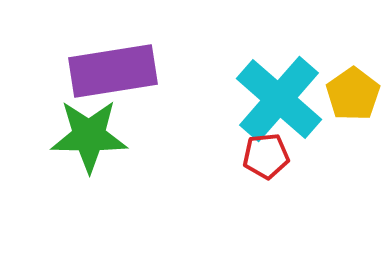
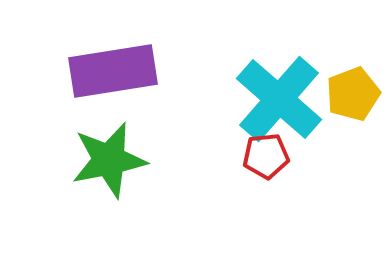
yellow pentagon: rotated 14 degrees clockwise
green star: moved 20 px right, 24 px down; rotated 12 degrees counterclockwise
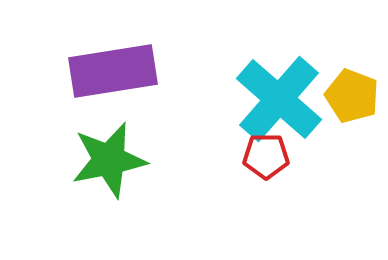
yellow pentagon: moved 1 px left, 2 px down; rotated 30 degrees counterclockwise
red pentagon: rotated 6 degrees clockwise
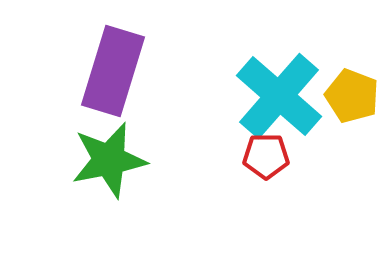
purple rectangle: rotated 64 degrees counterclockwise
cyan cross: moved 3 px up
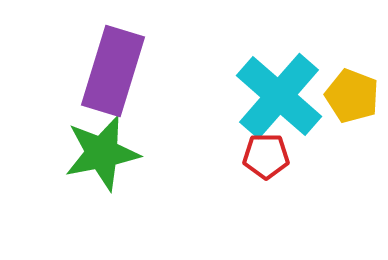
green star: moved 7 px left, 7 px up
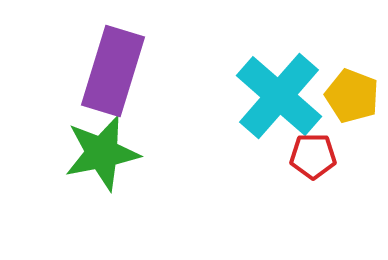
red pentagon: moved 47 px right
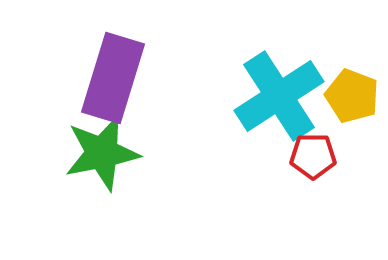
purple rectangle: moved 7 px down
cyan cross: rotated 16 degrees clockwise
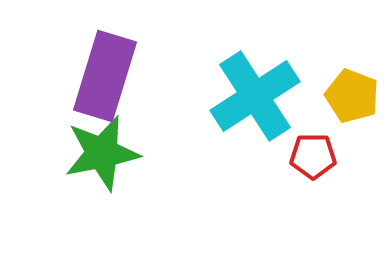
purple rectangle: moved 8 px left, 2 px up
cyan cross: moved 24 px left
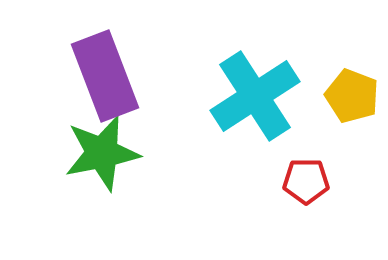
purple rectangle: rotated 38 degrees counterclockwise
red pentagon: moved 7 px left, 25 px down
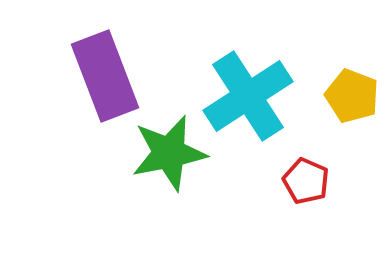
cyan cross: moved 7 px left
green star: moved 67 px right
red pentagon: rotated 24 degrees clockwise
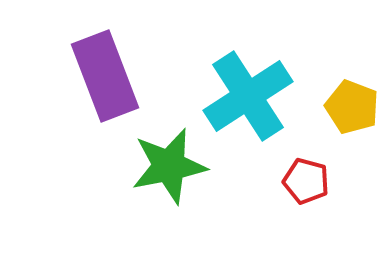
yellow pentagon: moved 11 px down
green star: moved 13 px down
red pentagon: rotated 9 degrees counterclockwise
